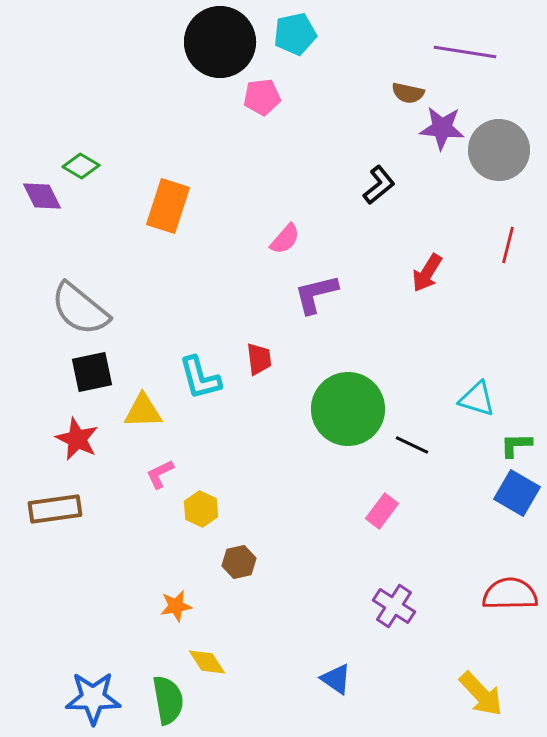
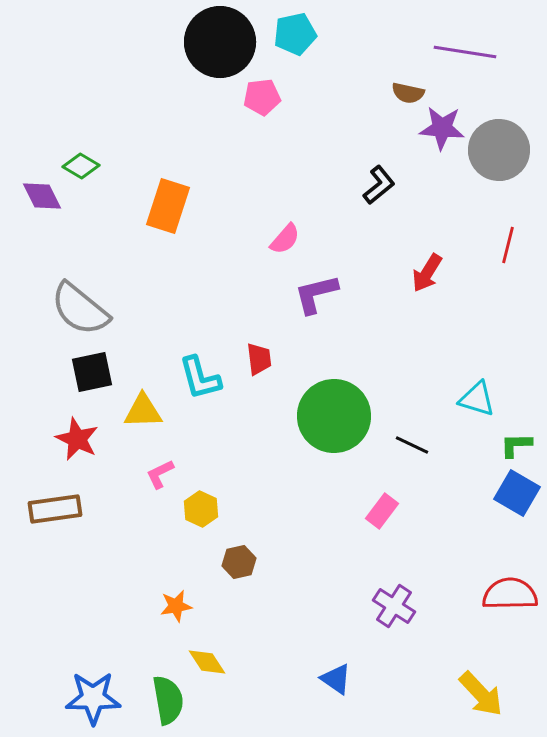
green circle: moved 14 px left, 7 px down
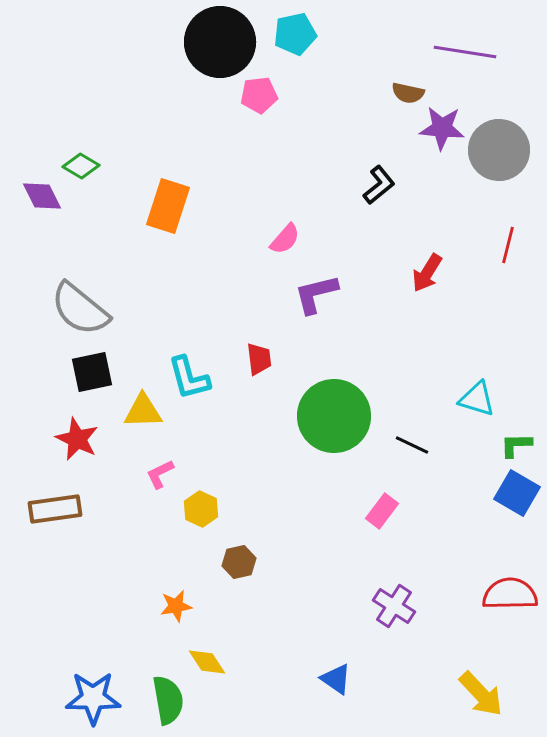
pink pentagon: moved 3 px left, 2 px up
cyan L-shape: moved 11 px left
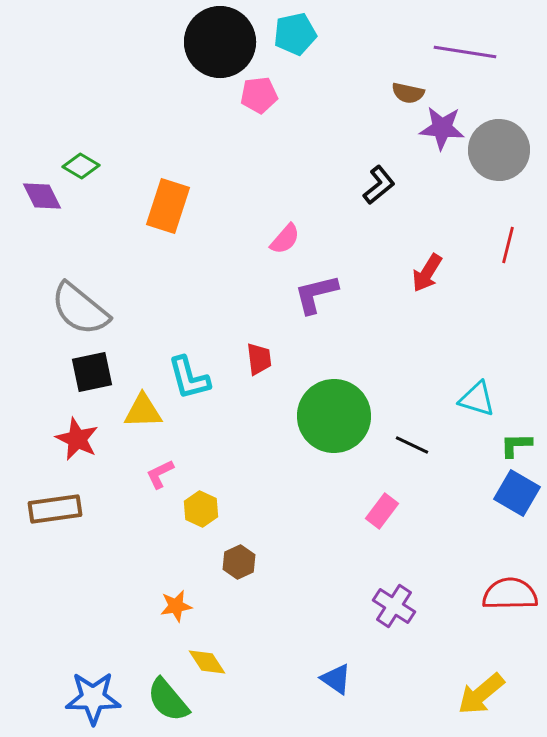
brown hexagon: rotated 12 degrees counterclockwise
yellow arrow: rotated 93 degrees clockwise
green semicircle: rotated 150 degrees clockwise
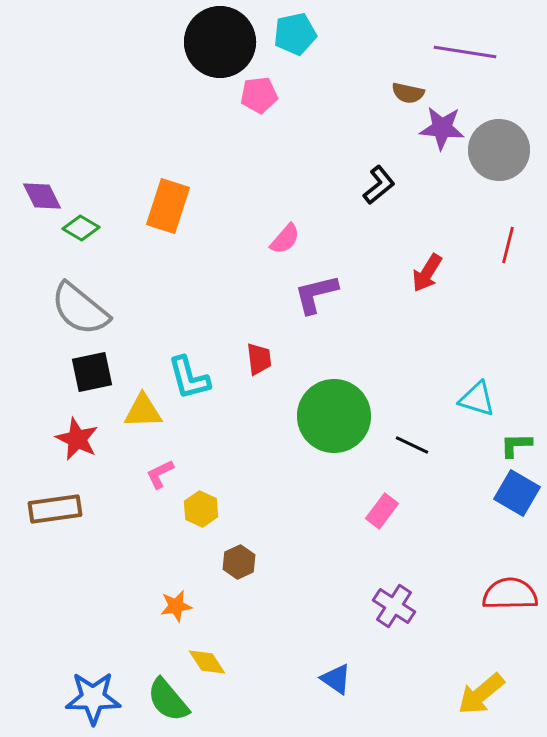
green diamond: moved 62 px down
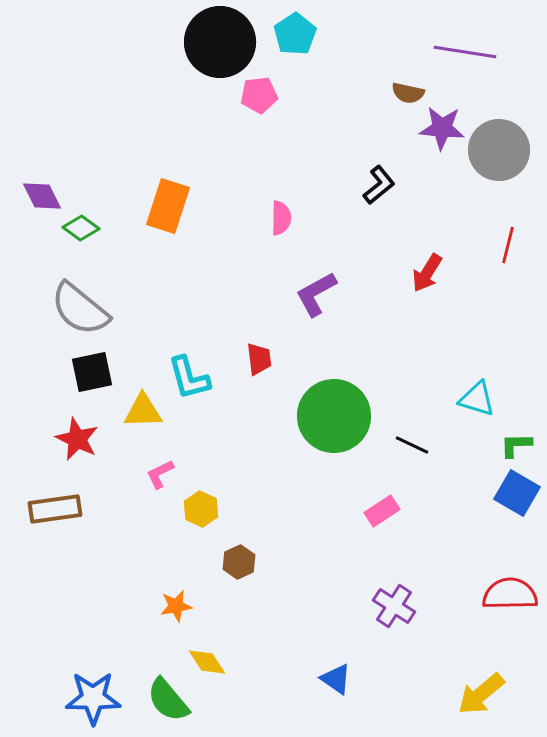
cyan pentagon: rotated 21 degrees counterclockwise
green diamond: rotated 6 degrees clockwise
pink semicircle: moved 4 px left, 21 px up; rotated 40 degrees counterclockwise
purple L-shape: rotated 15 degrees counterclockwise
pink rectangle: rotated 20 degrees clockwise
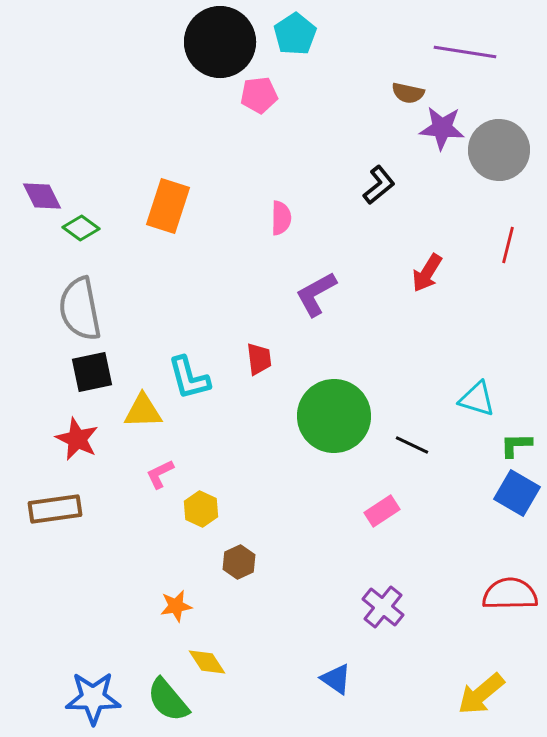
gray semicircle: rotated 40 degrees clockwise
purple cross: moved 11 px left, 1 px down; rotated 6 degrees clockwise
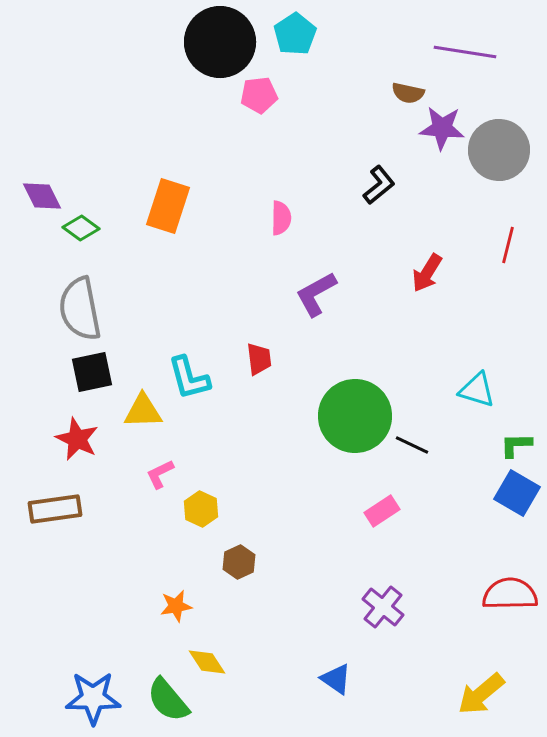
cyan triangle: moved 9 px up
green circle: moved 21 px right
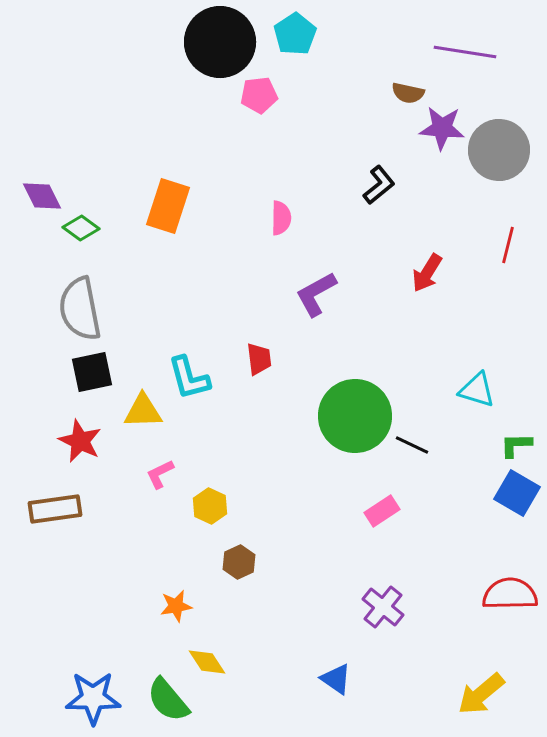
red star: moved 3 px right, 2 px down
yellow hexagon: moved 9 px right, 3 px up
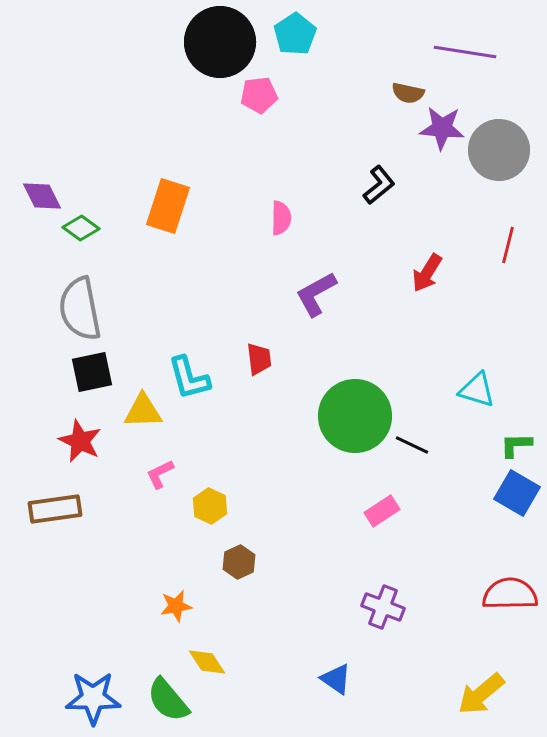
purple cross: rotated 18 degrees counterclockwise
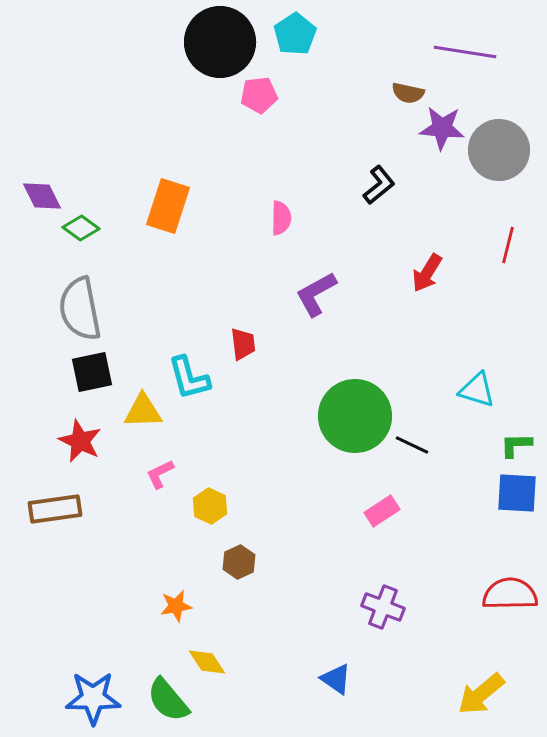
red trapezoid: moved 16 px left, 15 px up
blue square: rotated 27 degrees counterclockwise
